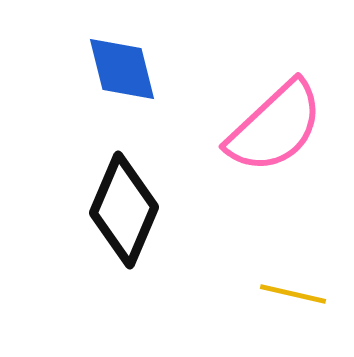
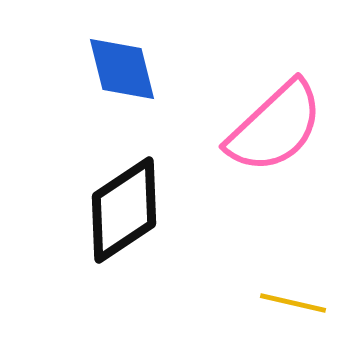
black diamond: rotated 33 degrees clockwise
yellow line: moved 9 px down
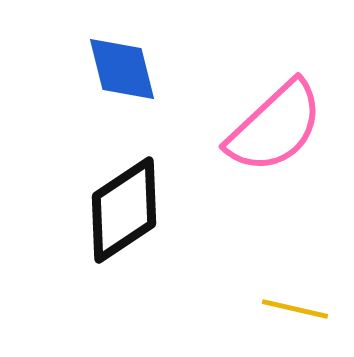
yellow line: moved 2 px right, 6 px down
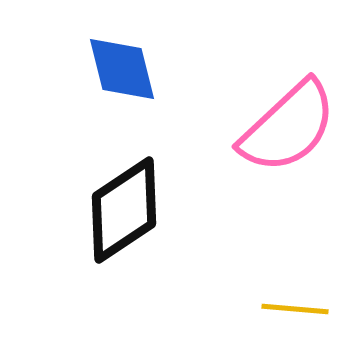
pink semicircle: moved 13 px right
yellow line: rotated 8 degrees counterclockwise
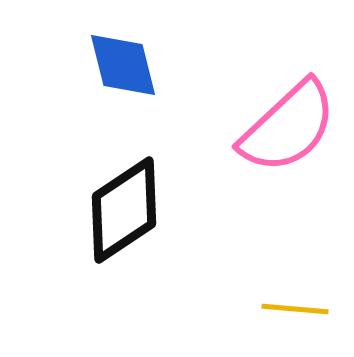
blue diamond: moved 1 px right, 4 px up
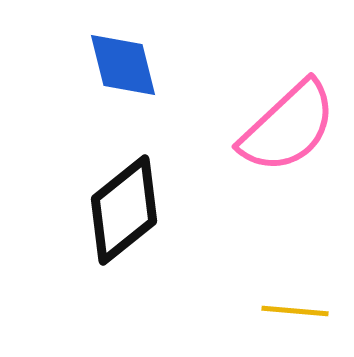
black diamond: rotated 5 degrees counterclockwise
yellow line: moved 2 px down
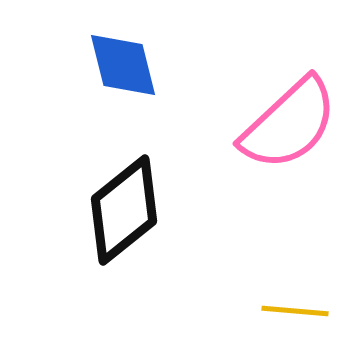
pink semicircle: moved 1 px right, 3 px up
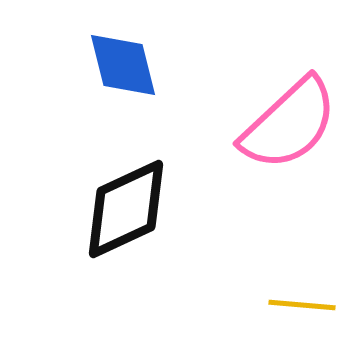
black diamond: moved 2 px right, 1 px up; rotated 14 degrees clockwise
yellow line: moved 7 px right, 6 px up
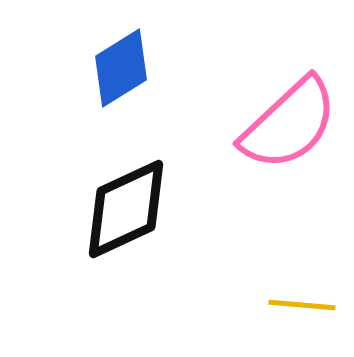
blue diamond: moved 2 px left, 3 px down; rotated 72 degrees clockwise
